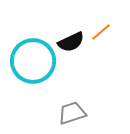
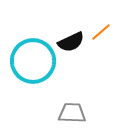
gray trapezoid: rotated 20 degrees clockwise
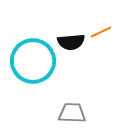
orange line: rotated 15 degrees clockwise
black semicircle: rotated 20 degrees clockwise
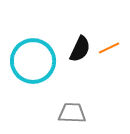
orange line: moved 8 px right, 16 px down
black semicircle: moved 9 px right, 7 px down; rotated 60 degrees counterclockwise
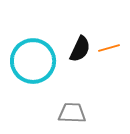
orange line: rotated 10 degrees clockwise
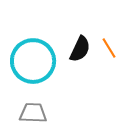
orange line: rotated 75 degrees clockwise
gray trapezoid: moved 39 px left
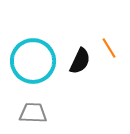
black semicircle: moved 12 px down
